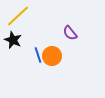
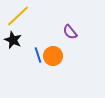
purple semicircle: moved 1 px up
orange circle: moved 1 px right
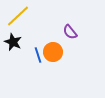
black star: moved 2 px down
orange circle: moved 4 px up
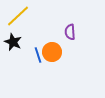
purple semicircle: rotated 35 degrees clockwise
orange circle: moved 1 px left
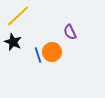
purple semicircle: rotated 21 degrees counterclockwise
